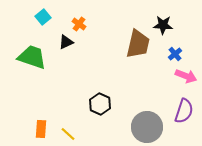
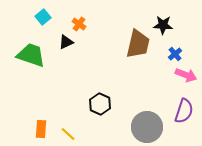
green trapezoid: moved 1 px left, 2 px up
pink arrow: moved 1 px up
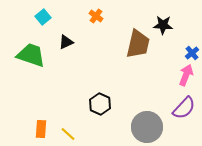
orange cross: moved 17 px right, 8 px up
blue cross: moved 17 px right, 1 px up
pink arrow: rotated 90 degrees counterclockwise
purple semicircle: moved 3 px up; rotated 25 degrees clockwise
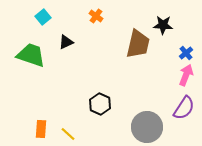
blue cross: moved 6 px left
purple semicircle: rotated 10 degrees counterclockwise
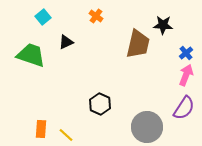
yellow line: moved 2 px left, 1 px down
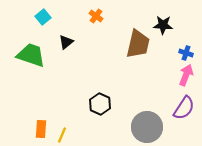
black triangle: rotated 14 degrees counterclockwise
blue cross: rotated 32 degrees counterclockwise
yellow line: moved 4 px left; rotated 70 degrees clockwise
